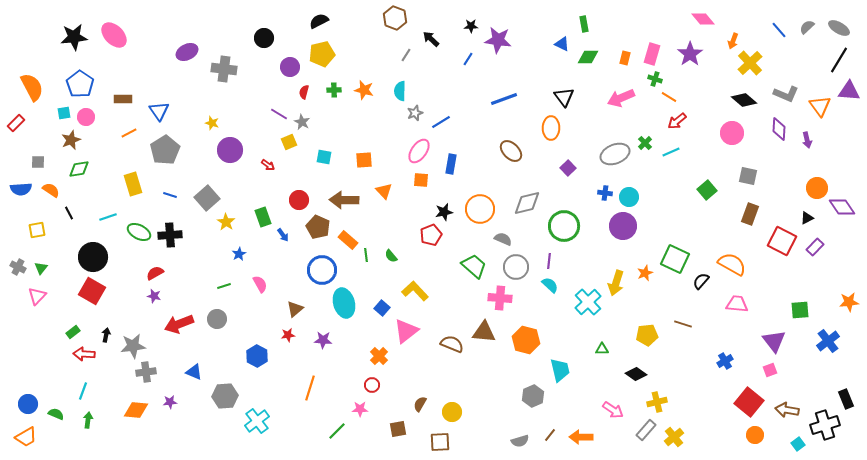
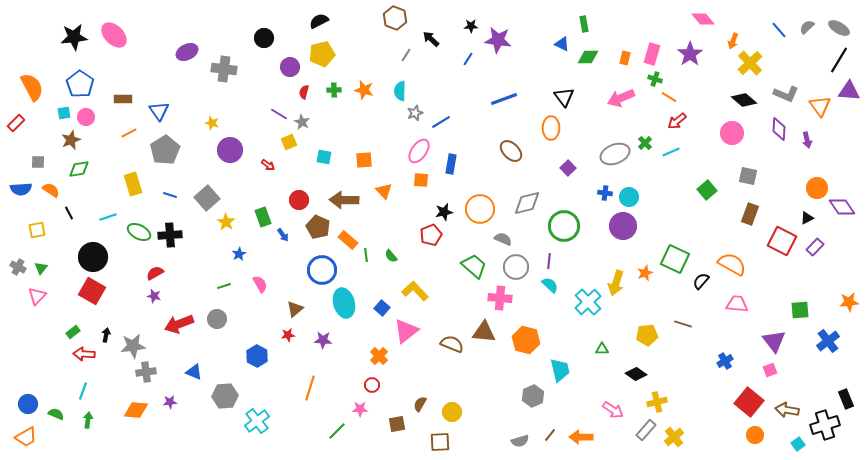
brown square at (398, 429): moved 1 px left, 5 px up
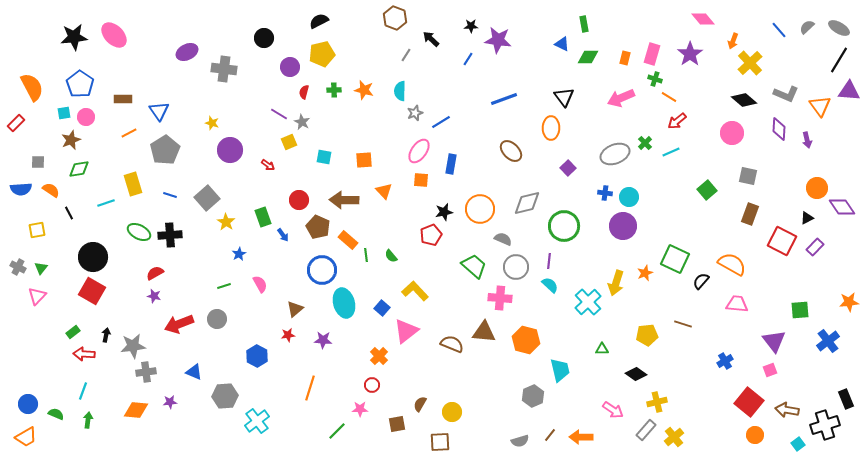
cyan line at (108, 217): moved 2 px left, 14 px up
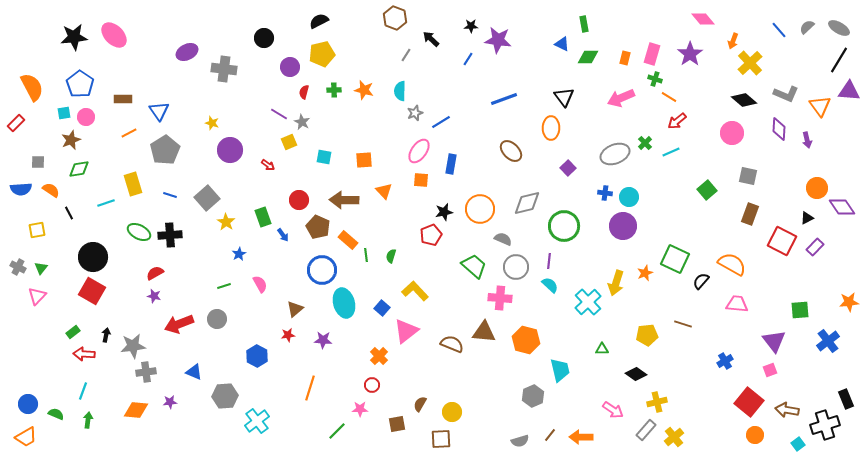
green semicircle at (391, 256): rotated 56 degrees clockwise
brown square at (440, 442): moved 1 px right, 3 px up
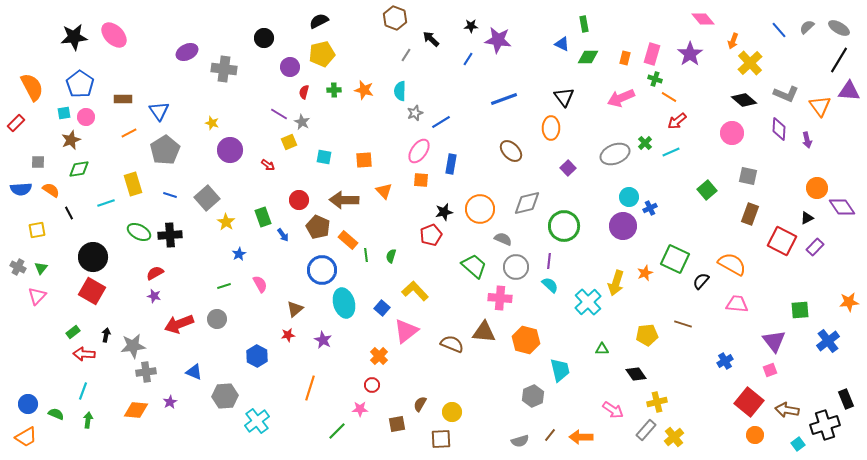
blue cross at (605, 193): moved 45 px right, 15 px down; rotated 32 degrees counterclockwise
purple star at (323, 340): rotated 24 degrees clockwise
black diamond at (636, 374): rotated 20 degrees clockwise
purple star at (170, 402): rotated 24 degrees counterclockwise
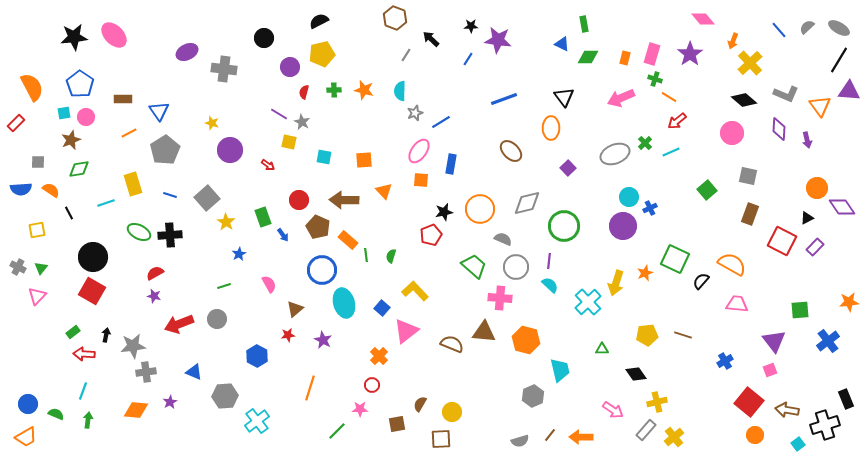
yellow square at (289, 142): rotated 35 degrees clockwise
pink semicircle at (260, 284): moved 9 px right
brown line at (683, 324): moved 11 px down
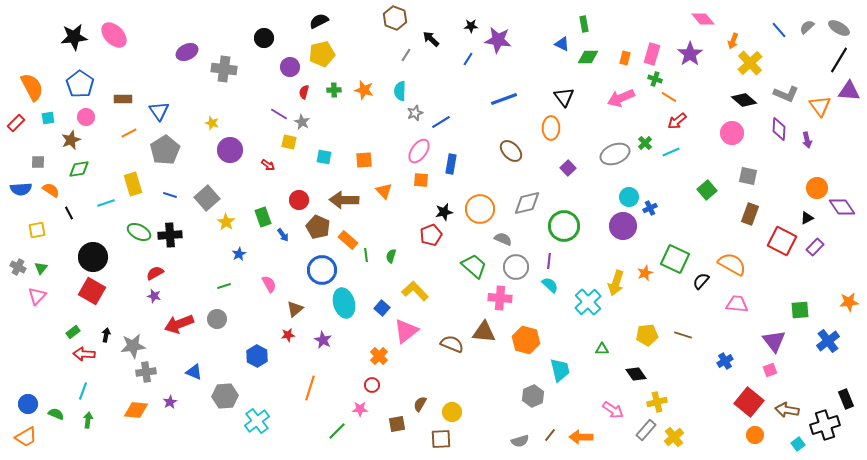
cyan square at (64, 113): moved 16 px left, 5 px down
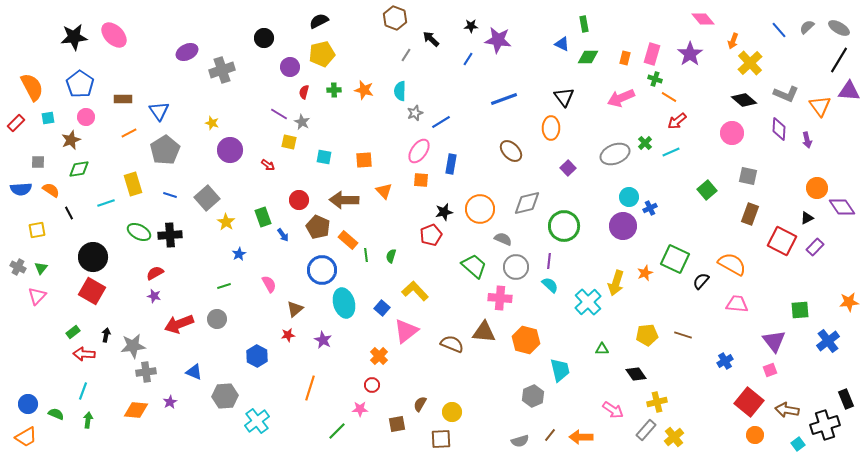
gray cross at (224, 69): moved 2 px left, 1 px down; rotated 25 degrees counterclockwise
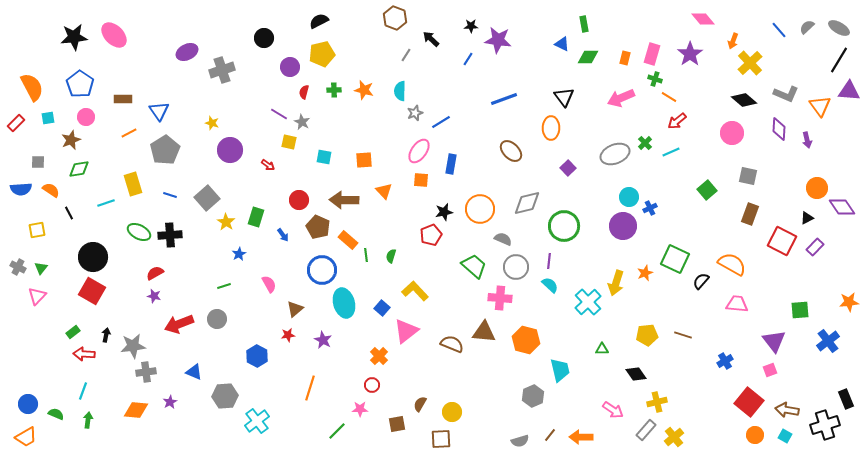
green rectangle at (263, 217): moved 7 px left; rotated 36 degrees clockwise
cyan square at (798, 444): moved 13 px left, 8 px up; rotated 24 degrees counterclockwise
